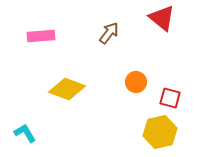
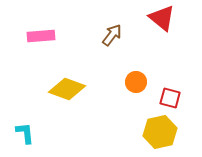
brown arrow: moved 3 px right, 2 px down
cyan L-shape: rotated 25 degrees clockwise
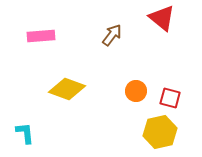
orange circle: moved 9 px down
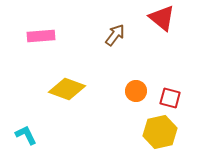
brown arrow: moved 3 px right
cyan L-shape: moved 1 px right, 2 px down; rotated 20 degrees counterclockwise
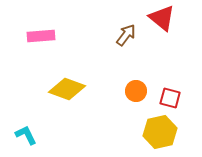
brown arrow: moved 11 px right
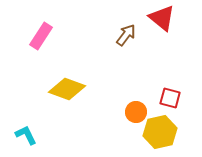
pink rectangle: rotated 52 degrees counterclockwise
orange circle: moved 21 px down
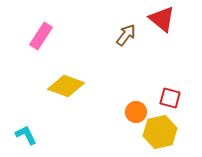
red triangle: moved 1 px down
yellow diamond: moved 1 px left, 3 px up
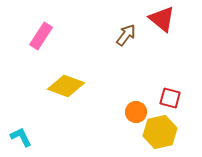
cyan L-shape: moved 5 px left, 2 px down
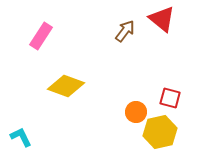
brown arrow: moved 1 px left, 4 px up
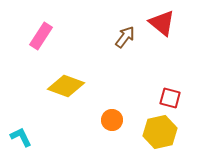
red triangle: moved 4 px down
brown arrow: moved 6 px down
orange circle: moved 24 px left, 8 px down
